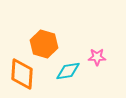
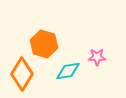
orange diamond: rotated 28 degrees clockwise
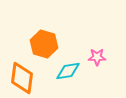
orange diamond: moved 4 px down; rotated 24 degrees counterclockwise
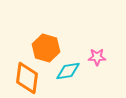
orange hexagon: moved 2 px right, 4 px down
orange diamond: moved 5 px right
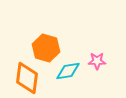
pink star: moved 4 px down
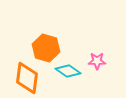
cyan diamond: rotated 45 degrees clockwise
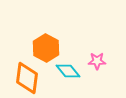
orange hexagon: rotated 12 degrees clockwise
cyan diamond: rotated 15 degrees clockwise
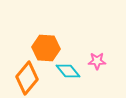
orange hexagon: rotated 24 degrees counterclockwise
orange diamond: rotated 32 degrees clockwise
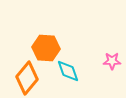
pink star: moved 15 px right
cyan diamond: rotated 20 degrees clockwise
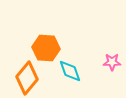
pink star: moved 1 px down
cyan diamond: moved 2 px right
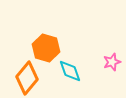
orange hexagon: rotated 12 degrees clockwise
pink star: rotated 18 degrees counterclockwise
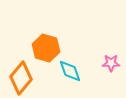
pink star: moved 1 px left, 1 px down; rotated 18 degrees clockwise
orange diamond: moved 6 px left
